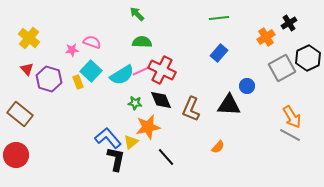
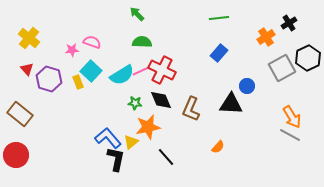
black triangle: moved 2 px right, 1 px up
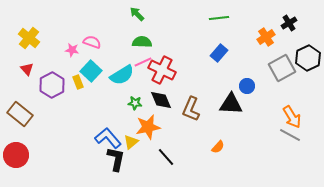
pink star: rotated 16 degrees clockwise
pink line: moved 2 px right, 9 px up
purple hexagon: moved 3 px right, 6 px down; rotated 15 degrees clockwise
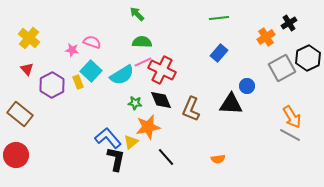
orange semicircle: moved 12 px down; rotated 40 degrees clockwise
